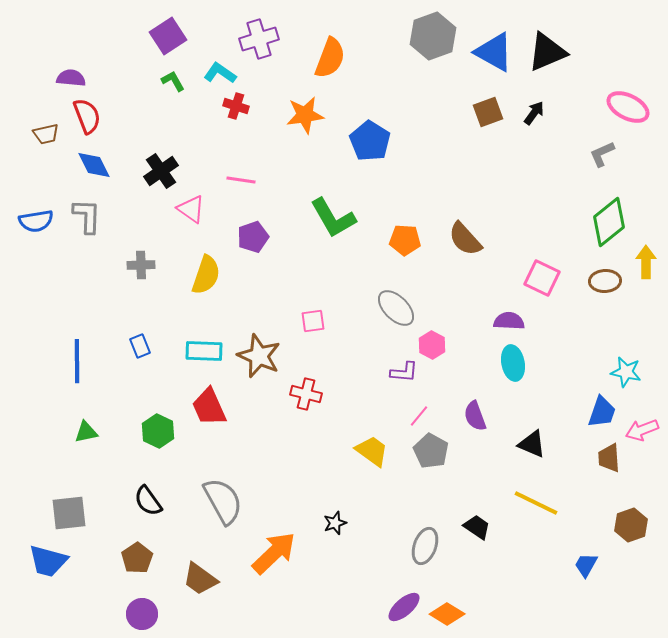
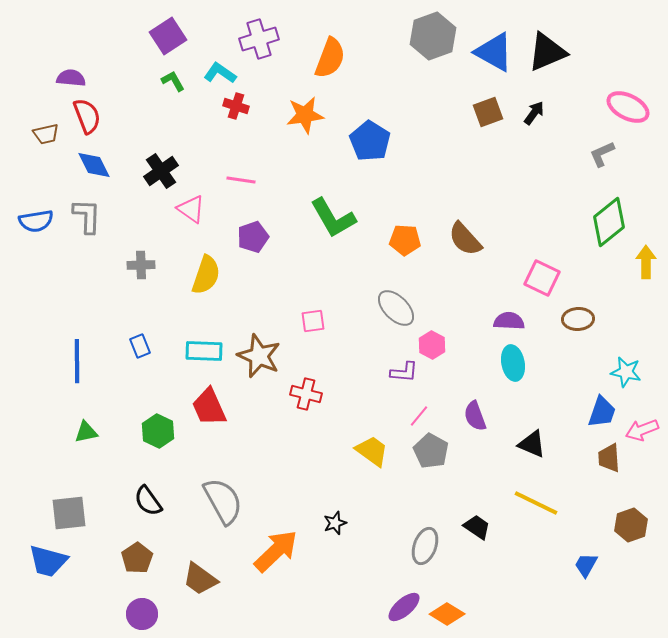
brown ellipse at (605, 281): moved 27 px left, 38 px down
orange arrow at (274, 553): moved 2 px right, 2 px up
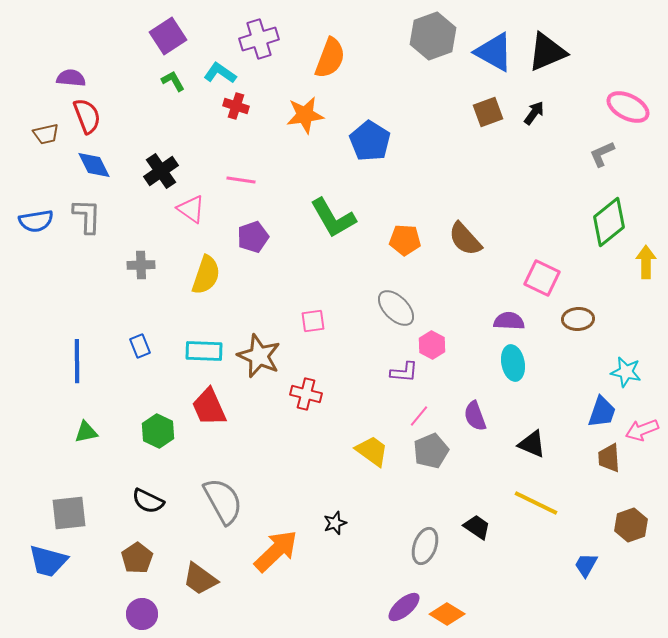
gray pentagon at (431, 451): rotated 20 degrees clockwise
black semicircle at (148, 501): rotated 28 degrees counterclockwise
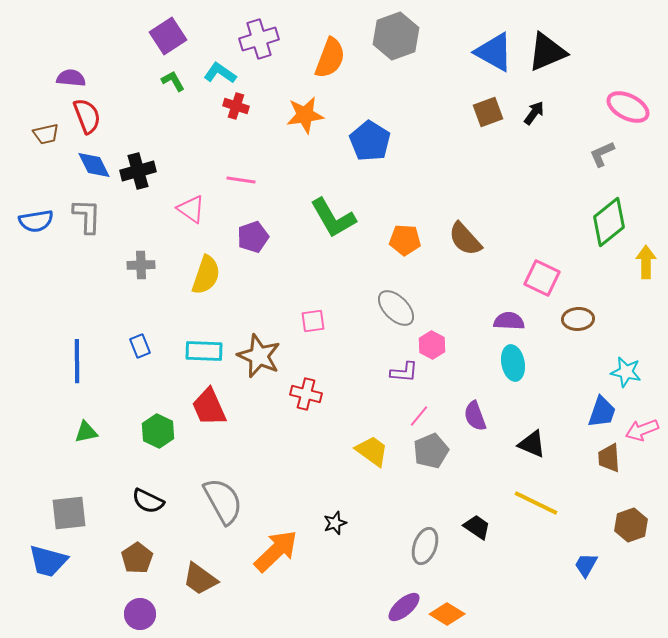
gray hexagon at (433, 36): moved 37 px left
black cross at (161, 171): moved 23 px left; rotated 20 degrees clockwise
purple circle at (142, 614): moved 2 px left
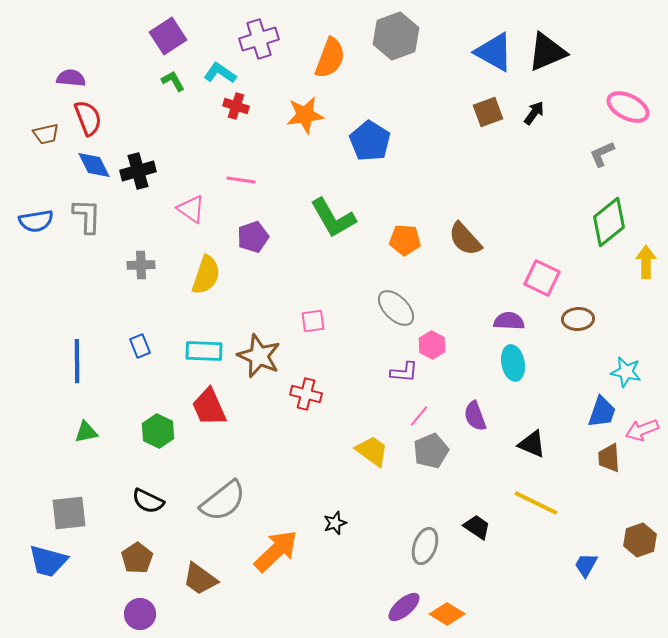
red semicircle at (87, 116): moved 1 px right, 2 px down
gray semicircle at (223, 501): rotated 81 degrees clockwise
brown hexagon at (631, 525): moved 9 px right, 15 px down
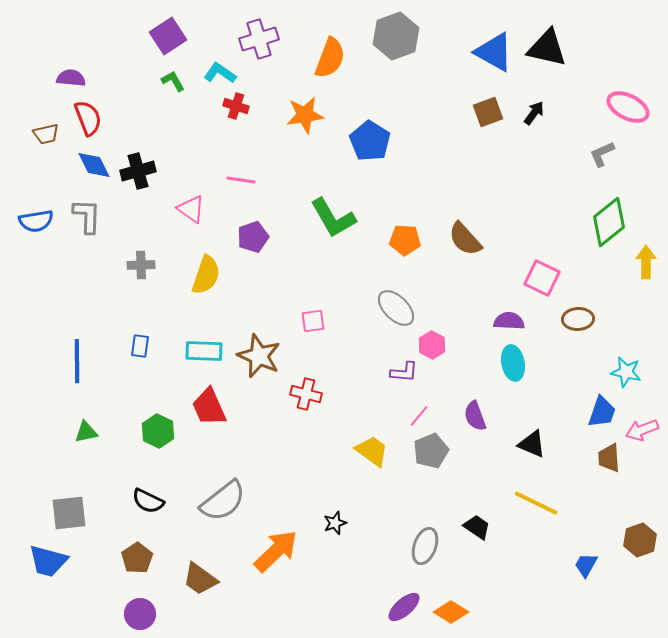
black triangle at (547, 52): moved 4 px up; rotated 36 degrees clockwise
blue rectangle at (140, 346): rotated 30 degrees clockwise
orange diamond at (447, 614): moved 4 px right, 2 px up
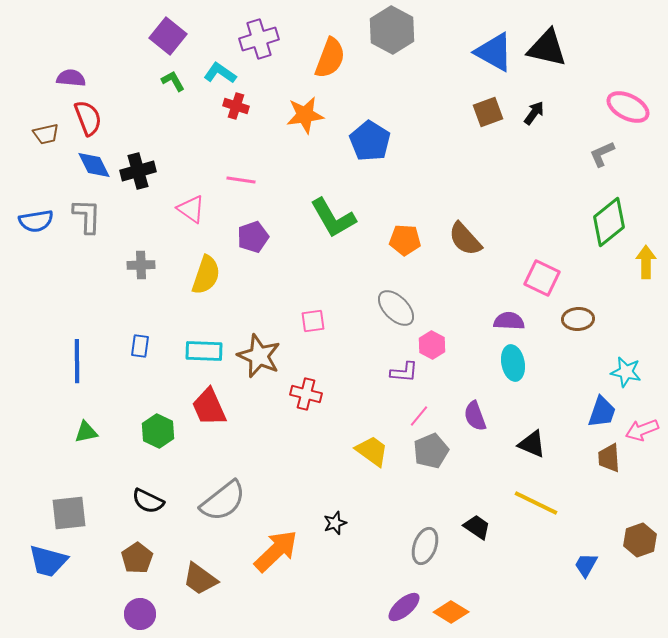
purple square at (168, 36): rotated 18 degrees counterclockwise
gray hexagon at (396, 36): moved 4 px left, 6 px up; rotated 12 degrees counterclockwise
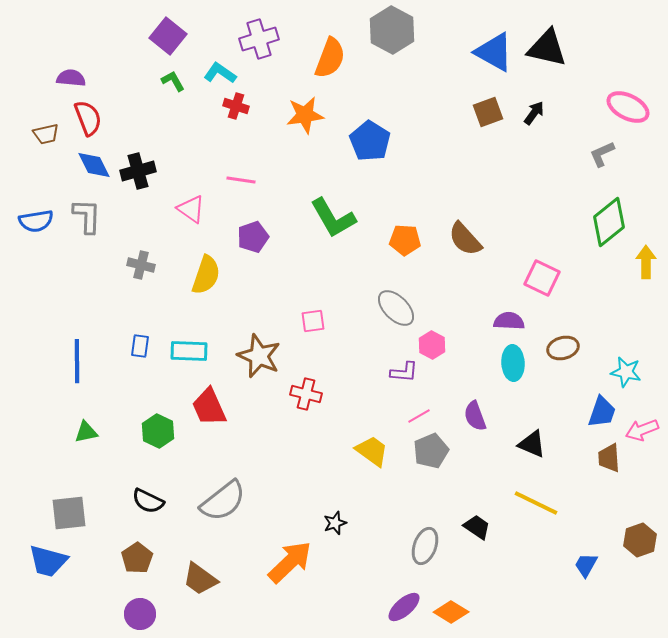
gray cross at (141, 265): rotated 16 degrees clockwise
brown ellipse at (578, 319): moved 15 px left, 29 px down; rotated 12 degrees counterclockwise
cyan rectangle at (204, 351): moved 15 px left
cyan ellipse at (513, 363): rotated 8 degrees clockwise
pink line at (419, 416): rotated 20 degrees clockwise
orange arrow at (276, 551): moved 14 px right, 11 px down
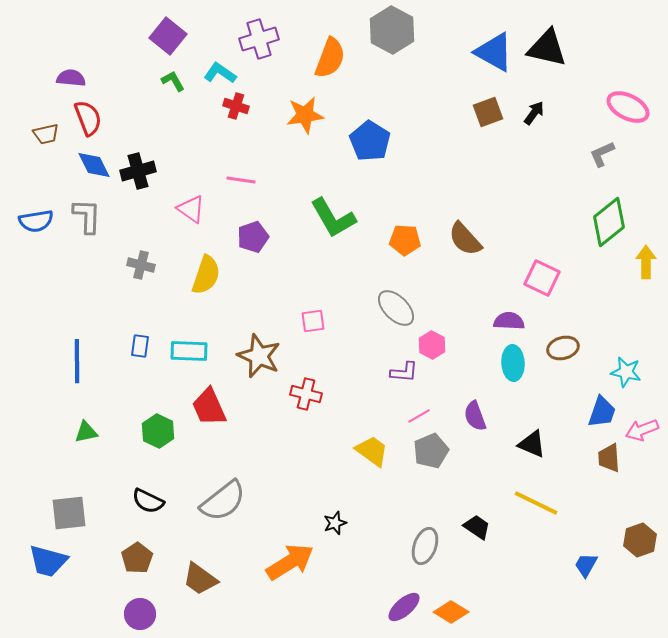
orange arrow at (290, 562): rotated 12 degrees clockwise
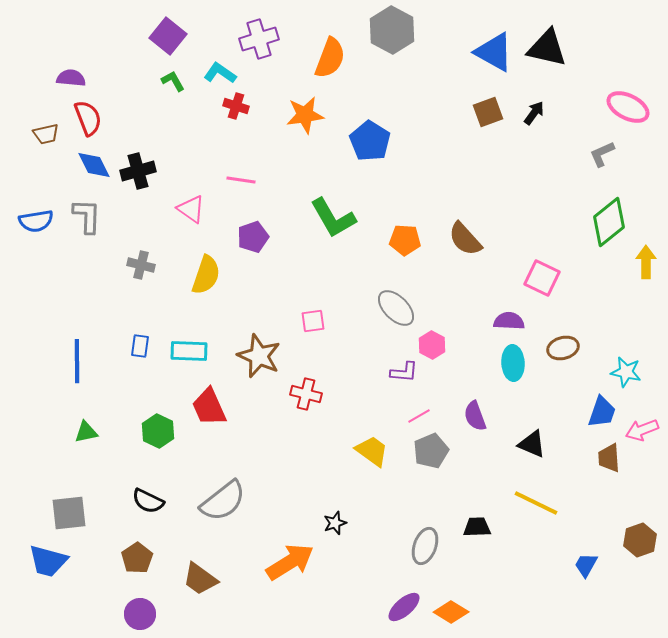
black trapezoid at (477, 527): rotated 36 degrees counterclockwise
